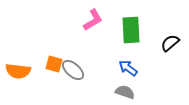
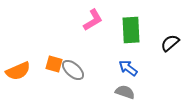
orange semicircle: rotated 30 degrees counterclockwise
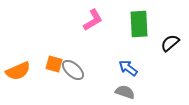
green rectangle: moved 8 px right, 6 px up
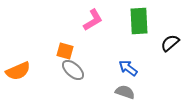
green rectangle: moved 3 px up
orange square: moved 11 px right, 13 px up
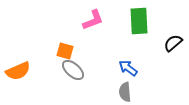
pink L-shape: rotated 10 degrees clockwise
black semicircle: moved 3 px right
gray semicircle: rotated 114 degrees counterclockwise
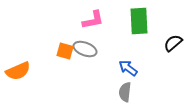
pink L-shape: rotated 10 degrees clockwise
gray ellipse: moved 12 px right, 21 px up; rotated 20 degrees counterclockwise
gray semicircle: rotated 12 degrees clockwise
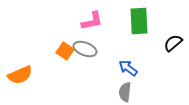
pink L-shape: moved 1 px left, 1 px down
orange square: rotated 18 degrees clockwise
orange semicircle: moved 2 px right, 4 px down
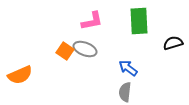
black semicircle: rotated 24 degrees clockwise
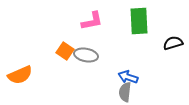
gray ellipse: moved 1 px right, 6 px down; rotated 10 degrees counterclockwise
blue arrow: moved 9 px down; rotated 18 degrees counterclockwise
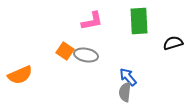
blue arrow: rotated 30 degrees clockwise
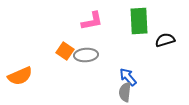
black semicircle: moved 8 px left, 3 px up
gray ellipse: rotated 15 degrees counterclockwise
orange semicircle: moved 1 px down
